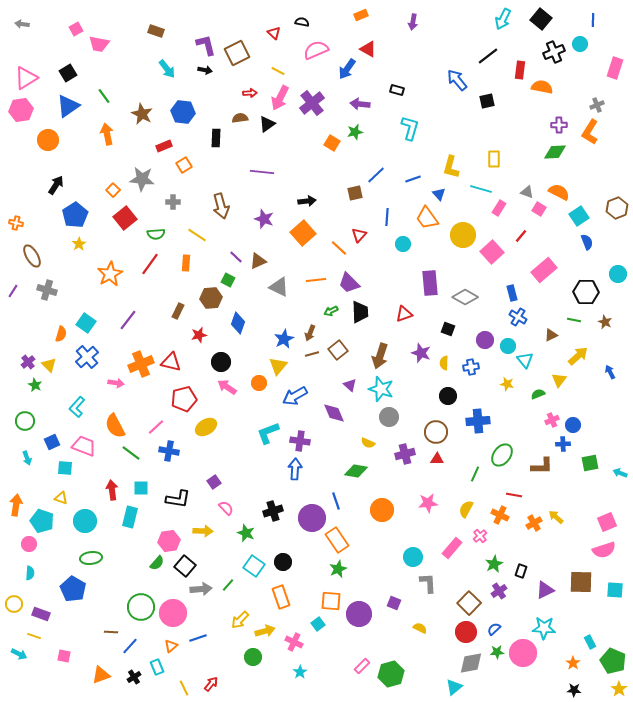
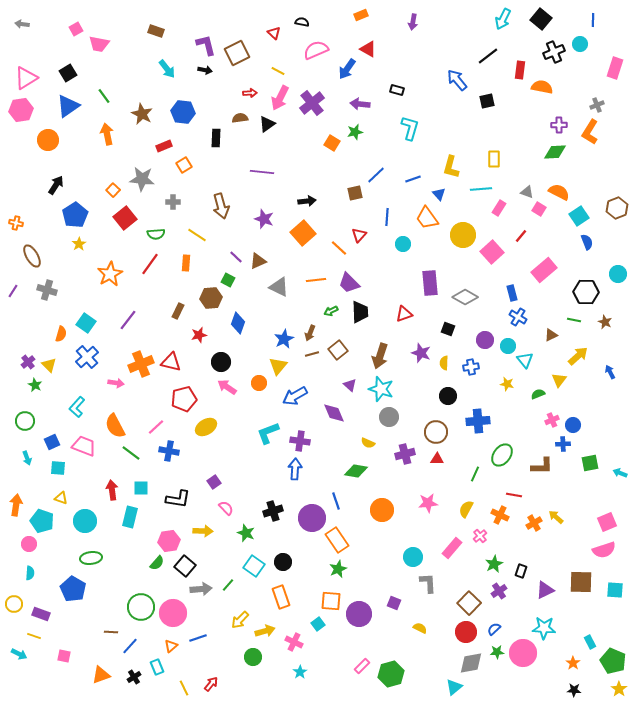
cyan line at (481, 189): rotated 20 degrees counterclockwise
cyan square at (65, 468): moved 7 px left
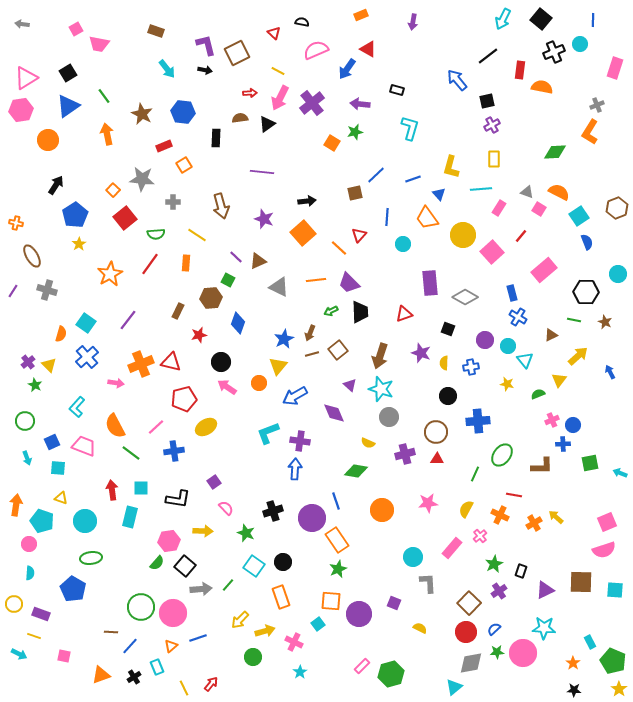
purple cross at (559, 125): moved 67 px left; rotated 28 degrees counterclockwise
blue cross at (169, 451): moved 5 px right; rotated 18 degrees counterclockwise
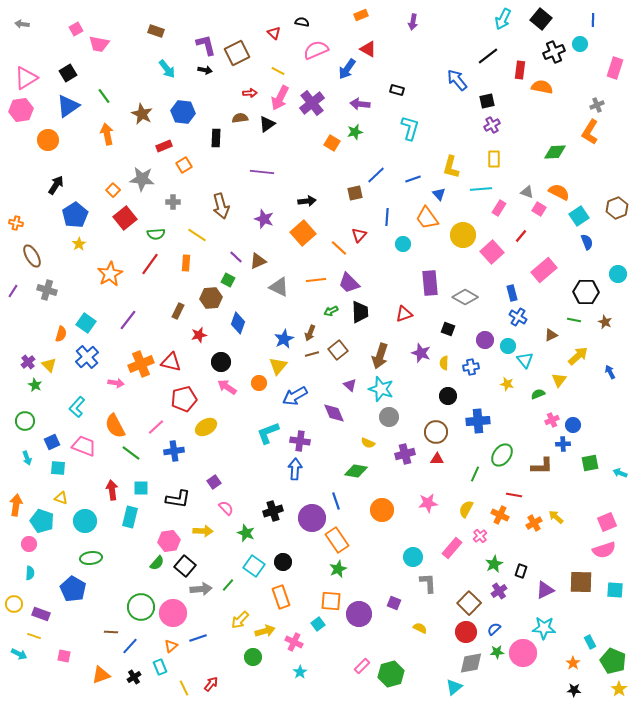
cyan rectangle at (157, 667): moved 3 px right
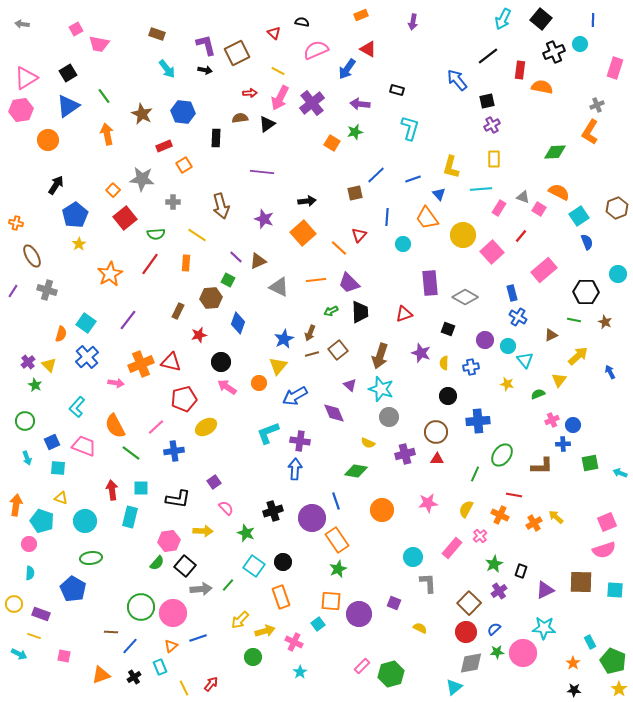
brown rectangle at (156, 31): moved 1 px right, 3 px down
gray triangle at (527, 192): moved 4 px left, 5 px down
